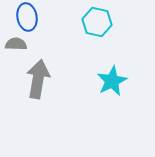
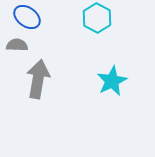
blue ellipse: rotated 44 degrees counterclockwise
cyan hexagon: moved 4 px up; rotated 16 degrees clockwise
gray semicircle: moved 1 px right, 1 px down
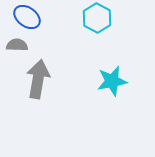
cyan star: rotated 16 degrees clockwise
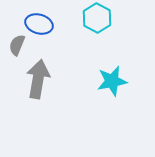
blue ellipse: moved 12 px right, 7 px down; rotated 20 degrees counterclockwise
gray semicircle: rotated 70 degrees counterclockwise
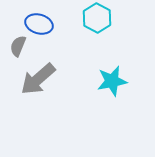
gray semicircle: moved 1 px right, 1 px down
gray arrow: rotated 141 degrees counterclockwise
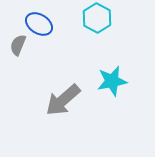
blue ellipse: rotated 16 degrees clockwise
gray semicircle: moved 1 px up
gray arrow: moved 25 px right, 21 px down
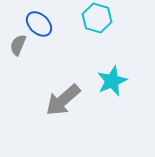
cyan hexagon: rotated 12 degrees counterclockwise
blue ellipse: rotated 12 degrees clockwise
cyan star: rotated 12 degrees counterclockwise
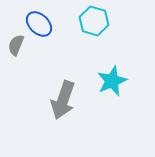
cyan hexagon: moved 3 px left, 3 px down
gray semicircle: moved 2 px left
gray arrow: rotated 30 degrees counterclockwise
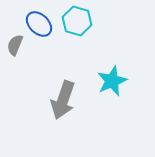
cyan hexagon: moved 17 px left
gray semicircle: moved 1 px left
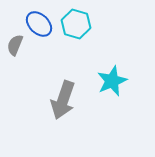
cyan hexagon: moved 1 px left, 3 px down
